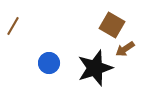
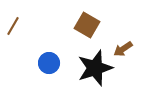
brown square: moved 25 px left
brown arrow: moved 2 px left
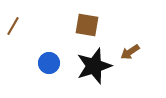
brown square: rotated 20 degrees counterclockwise
brown arrow: moved 7 px right, 3 px down
black star: moved 1 px left, 2 px up
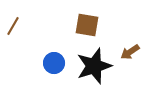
blue circle: moved 5 px right
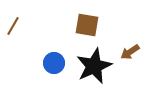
black star: rotated 6 degrees counterclockwise
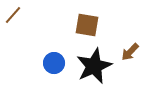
brown line: moved 11 px up; rotated 12 degrees clockwise
brown arrow: rotated 12 degrees counterclockwise
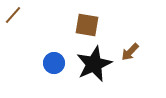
black star: moved 2 px up
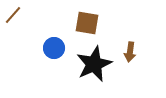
brown square: moved 2 px up
brown arrow: rotated 36 degrees counterclockwise
blue circle: moved 15 px up
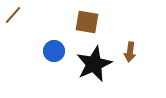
brown square: moved 1 px up
blue circle: moved 3 px down
